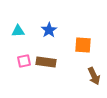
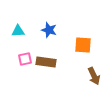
blue star: rotated 21 degrees counterclockwise
pink square: moved 1 px right, 2 px up
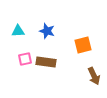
blue star: moved 2 px left, 1 px down
orange square: rotated 18 degrees counterclockwise
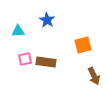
blue star: moved 11 px up; rotated 14 degrees clockwise
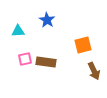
brown arrow: moved 5 px up
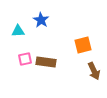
blue star: moved 6 px left
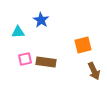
cyan triangle: moved 1 px down
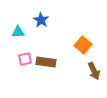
orange square: rotated 36 degrees counterclockwise
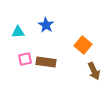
blue star: moved 5 px right, 5 px down
